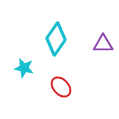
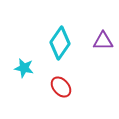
cyan diamond: moved 4 px right, 4 px down
purple triangle: moved 3 px up
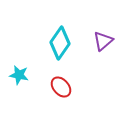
purple triangle: rotated 40 degrees counterclockwise
cyan star: moved 5 px left, 7 px down
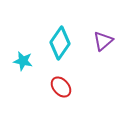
cyan star: moved 4 px right, 14 px up
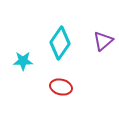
cyan star: rotated 12 degrees counterclockwise
red ellipse: rotated 35 degrees counterclockwise
